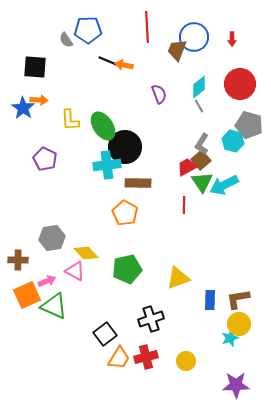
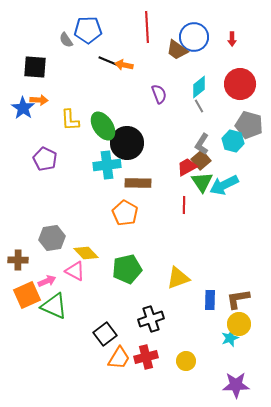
brown trapezoid at (177, 50): rotated 75 degrees counterclockwise
black circle at (125, 147): moved 2 px right, 4 px up
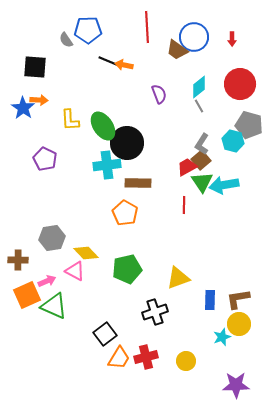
cyan arrow at (224, 185): rotated 16 degrees clockwise
black cross at (151, 319): moved 4 px right, 7 px up
cyan star at (230, 338): moved 8 px left, 1 px up
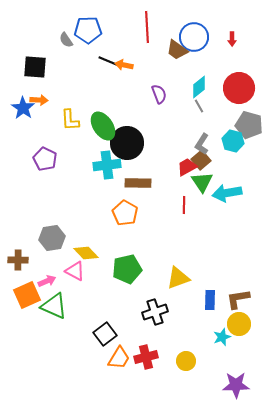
red circle at (240, 84): moved 1 px left, 4 px down
cyan arrow at (224, 185): moved 3 px right, 8 px down
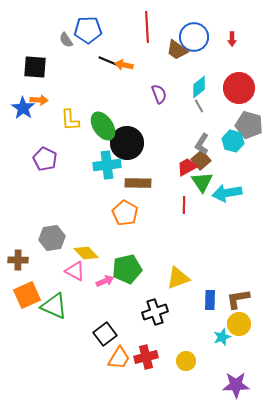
pink arrow at (47, 281): moved 58 px right
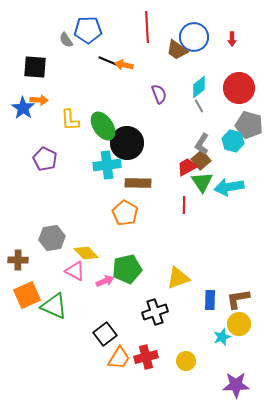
cyan arrow at (227, 193): moved 2 px right, 6 px up
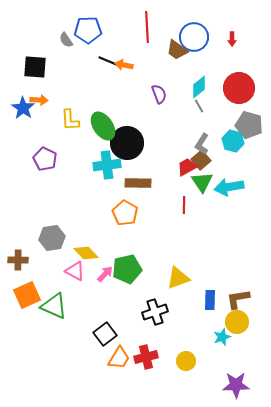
pink arrow at (105, 281): moved 7 px up; rotated 24 degrees counterclockwise
yellow circle at (239, 324): moved 2 px left, 2 px up
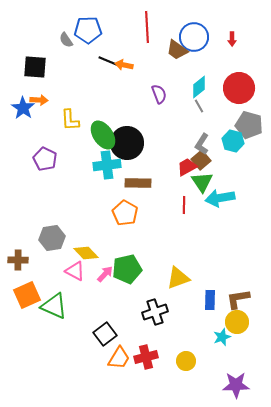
green ellipse at (103, 126): moved 9 px down
cyan arrow at (229, 187): moved 9 px left, 11 px down
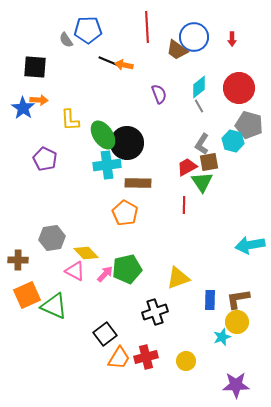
brown square at (201, 160): moved 8 px right, 2 px down; rotated 30 degrees clockwise
cyan arrow at (220, 198): moved 30 px right, 47 px down
